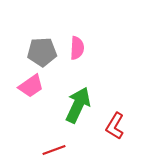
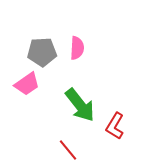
pink trapezoid: moved 4 px left, 2 px up
green arrow: moved 2 px right; rotated 117 degrees clockwise
red line: moved 14 px right; rotated 70 degrees clockwise
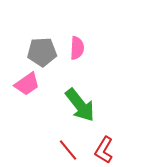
red L-shape: moved 11 px left, 24 px down
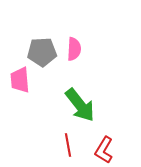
pink semicircle: moved 3 px left, 1 px down
pink trapezoid: moved 7 px left, 4 px up; rotated 120 degrees clockwise
red line: moved 5 px up; rotated 30 degrees clockwise
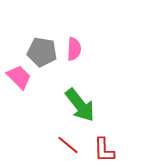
gray pentagon: rotated 12 degrees clockwise
pink trapezoid: moved 1 px left, 3 px up; rotated 140 degrees clockwise
red line: rotated 40 degrees counterclockwise
red L-shape: rotated 32 degrees counterclockwise
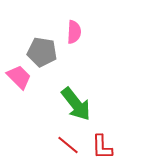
pink semicircle: moved 17 px up
green arrow: moved 4 px left, 1 px up
red L-shape: moved 2 px left, 3 px up
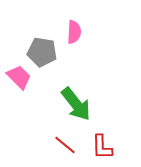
red line: moved 3 px left
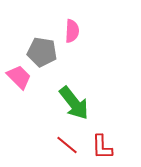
pink semicircle: moved 2 px left, 1 px up
green arrow: moved 2 px left, 1 px up
red line: moved 2 px right
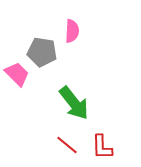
pink trapezoid: moved 2 px left, 3 px up
